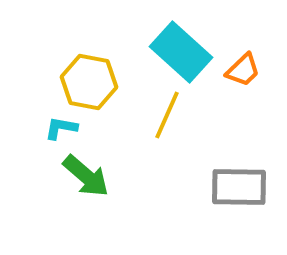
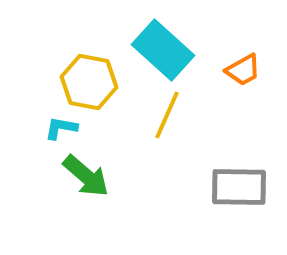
cyan rectangle: moved 18 px left, 2 px up
orange trapezoid: rotated 15 degrees clockwise
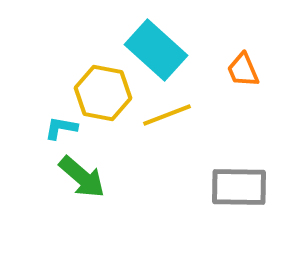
cyan rectangle: moved 7 px left
orange trapezoid: rotated 96 degrees clockwise
yellow hexagon: moved 14 px right, 11 px down
yellow line: rotated 45 degrees clockwise
green arrow: moved 4 px left, 1 px down
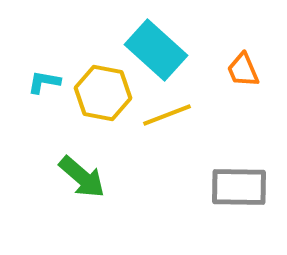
cyan L-shape: moved 17 px left, 46 px up
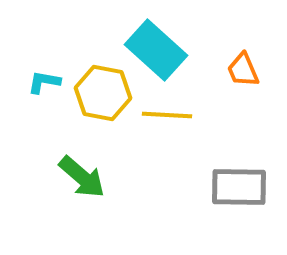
yellow line: rotated 24 degrees clockwise
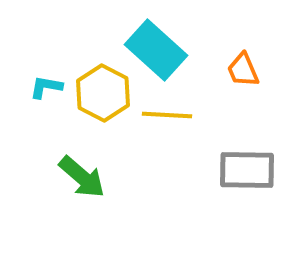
cyan L-shape: moved 2 px right, 5 px down
yellow hexagon: rotated 16 degrees clockwise
gray rectangle: moved 8 px right, 17 px up
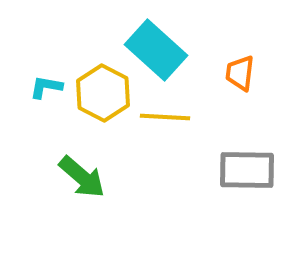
orange trapezoid: moved 3 px left, 3 px down; rotated 30 degrees clockwise
yellow line: moved 2 px left, 2 px down
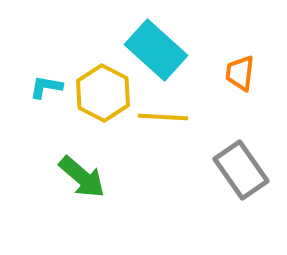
yellow line: moved 2 px left
gray rectangle: moved 6 px left; rotated 54 degrees clockwise
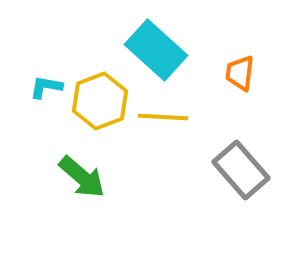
yellow hexagon: moved 3 px left, 8 px down; rotated 12 degrees clockwise
gray rectangle: rotated 6 degrees counterclockwise
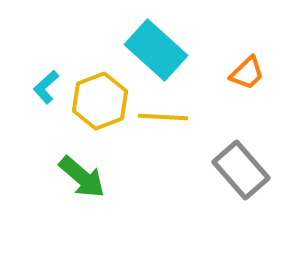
orange trapezoid: moved 7 px right; rotated 141 degrees counterclockwise
cyan L-shape: rotated 52 degrees counterclockwise
